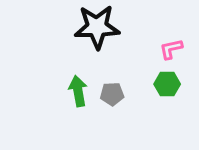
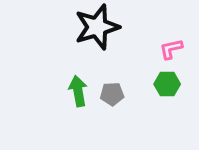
black star: rotated 15 degrees counterclockwise
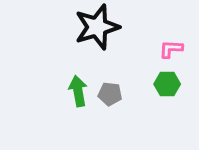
pink L-shape: rotated 15 degrees clockwise
gray pentagon: moved 2 px left; rotated 10 degrees clockwise
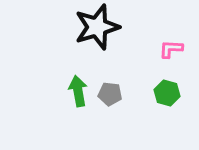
green hexagon: moved 9 px down; rotated 15 degrees clockwise
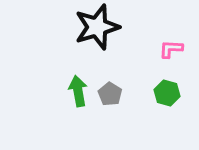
gray pentagon: rotated 25 degrees clockwise
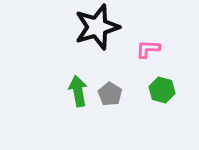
pink L-shape: moved 23 px left
green hexagon: moved 5 px left, 3 px up
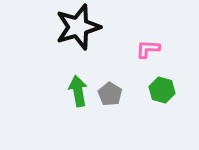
black star: moved 19 px left
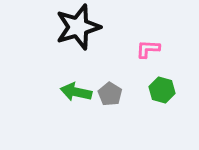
green arrow: moved 2 px left, 1 px down; rotated 68 degrees counterclockwise
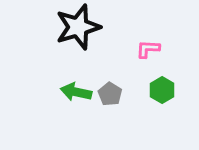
green hexagon: rotated 15 degrees clockwise
